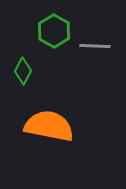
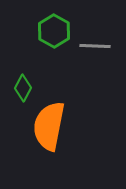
green diamond: moved 17 px down
orange semicircle: rotated 90 degrees counterclockwise
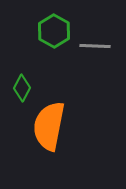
green diamond: moved 1 px left
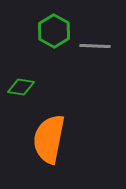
green diamond: moved 1 px left, 1 px up; rotated 72 degrees clockwise
orange semicircle: moved 13 px down
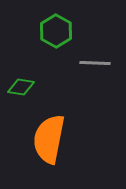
green hexagon: moved 2 px right
gray line: moved 17 px down
